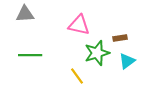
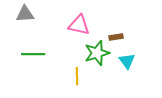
brown rectangle: moved 4 px left, 1 px up
green line: moved 3 px right, 1 px up
cyan triangle: rotated 30 degrees counterclockwise
yellow line: rotated 36 degrees clockwise
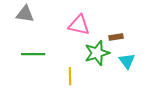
gray triangle: rotated 12 degrees clockwise
yellow line: moved 7 px left
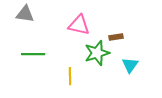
cyan triangle: moved 3 px right, 4 px down; rotated 12 degrees clockwise
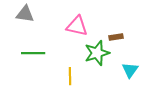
pink triangle: moved 2 px left, 1 px down
green line: moved 1 px up
cyan triangle: moved 5 px down
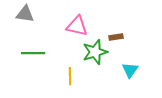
green star: moved 2 px left, 1 px up
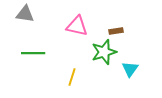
brown rectangle: moved 6 px up
green star: moved 9 px right
cyan triangle: moved 1 px up
yellow line: moved 2 px right, 1 px down; rotated 18 degrees clockwise
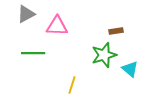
gray triangle: moved 1 px right; rotated 36 degrees counterclockwise
pink triangle: moved 20 px left; rotated 10 degrees counterclockwise
green star: moved 3 px down
cyan triangle: rotated 24 degrees counterclockwise
yellow line: moved 8 px down
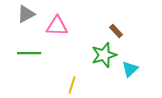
brown rectangle: rotated 56 degrees clockwise
green line: moved 4 px left
cyan triangle: rotated 36 degrees clockwise
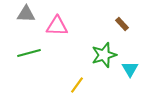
gray triangle: rotated 30 degrees clockwise
brown rectangle: moved 6 px right, 7 px up
green line: rotated 15 degrees counterclockwise
cyan triangle: rotated 18 degrees counterclockwise
yellow line: moved 5 px right; rotated 18 degrees clockwise
